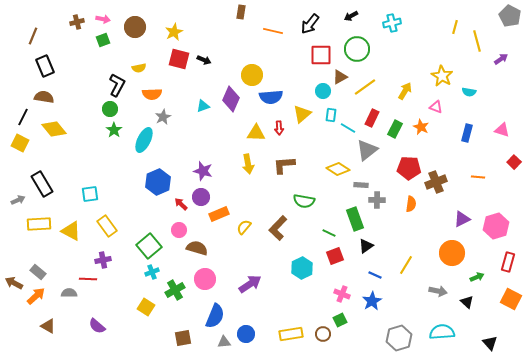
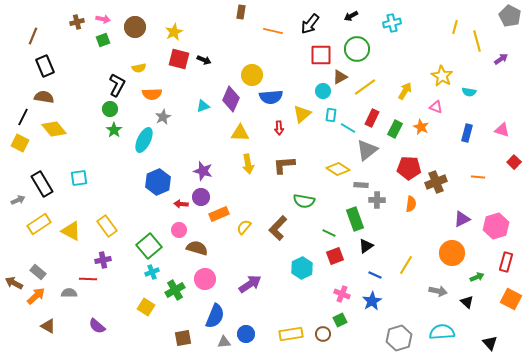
yellow triangle at (256, 133): moved 16 px left
cyan square at (90, 194): moved 11 px left, 16 px up
red arrow at (181, 204): rotated 40 degrees counterclockwise
yellow rectangle at (39, 224): rotated 30 degrees counterclockwise
red rectangle at (508, 262): moved 2 px left
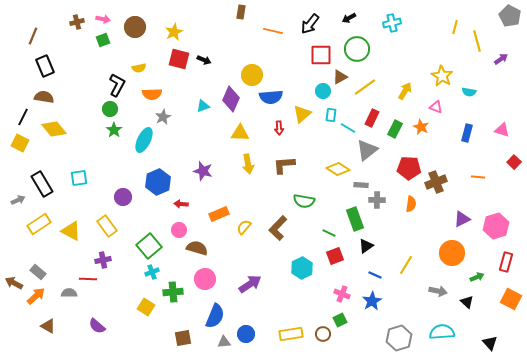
black arrow at (351, 16): moved 2 px left, 2 px down
purple circle at (201, 197): moved 78 px left
green cross at (175, 290): moved 2 px left, 2 px down; rotated 24 degrees clockwise
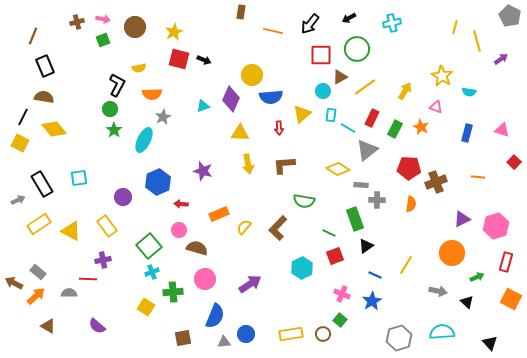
green square at (340, 320): rotated 24 degrees counterclockwise
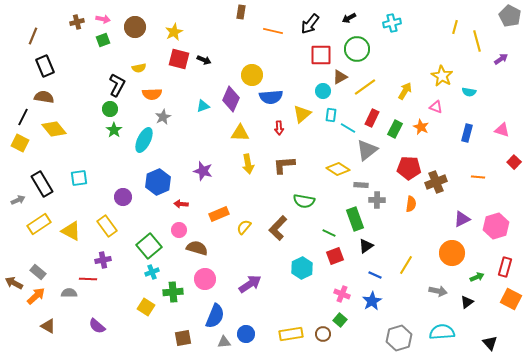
red rectangle at (506, 262): moved 1 px left, 5 px down
black triangle at (467, 302): rotated 40 degrees clockwise
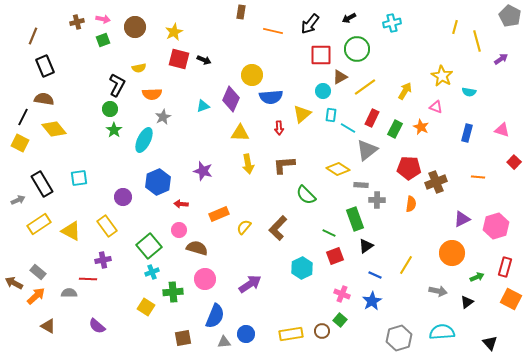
brown semicircle at (44, 97): moved 2 px down
green semicircle at (304, 201): moved 2 px right, 6 px up; rotated 35 degrees clockwise
brown circle at (323, 334): moved 1 px left, 3 px up
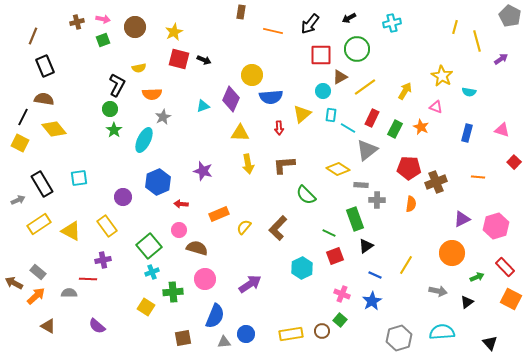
red rectangle at (505, 267): rotated 60 degrees counterclockwise
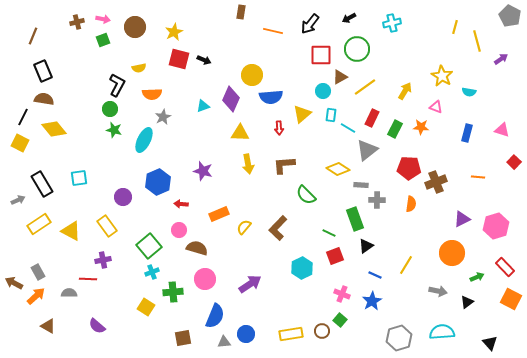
black rectangle at (45, 66): moved 2 px left, 5 px down
orange star at (421, 127): rotated 21 degrees counterclockwise
green star at (114, 130): rotated 21 degrees counterclockwise
gray rectangle at (38, 272): rotated 21 degrees clockwise
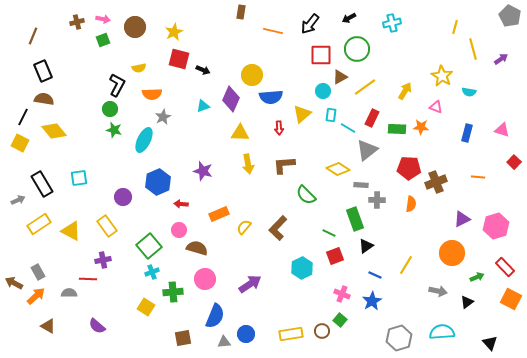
yellow line at (477, 41): moved 4 px left, 8 px down
black arrow at (204, 60): moved 1 px left, 10 px down
yellow diamond at (54, 129): moved 2 px down
green rectangle at (395, 129): moved 2 px right; rotated 66 degrees clockwise
